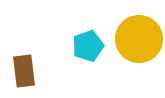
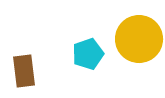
cyan pentagon: moved 8 px down
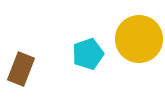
brown rectangle: moved 3 px left, 2 px up; rotated 28 degrees clockwise
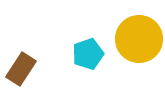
brown rectangle: rotated 12 degrees clockwise
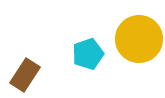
brown rectangle: moved 4 px right, 6 px down
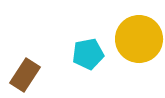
cyan pentagon: rotated 8 degrees clockwise
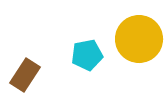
cyan pentagon: moved 1 px left, 1 px down
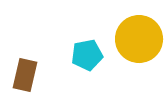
brown rectangle: rotated 20 degrees counterclockwise
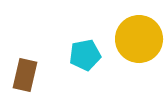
cyan pentagon: moved 2 px left
